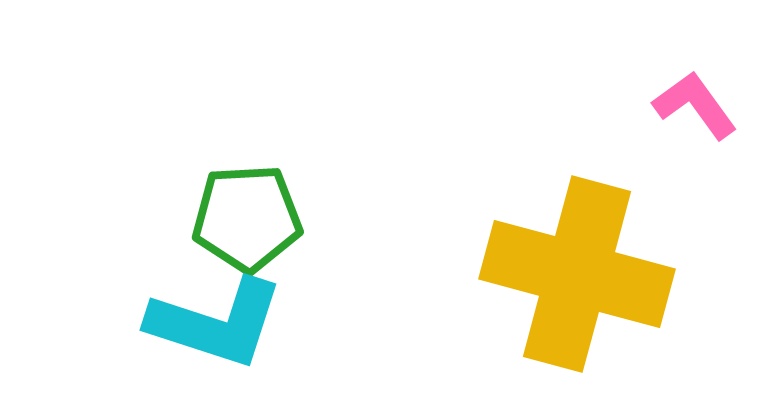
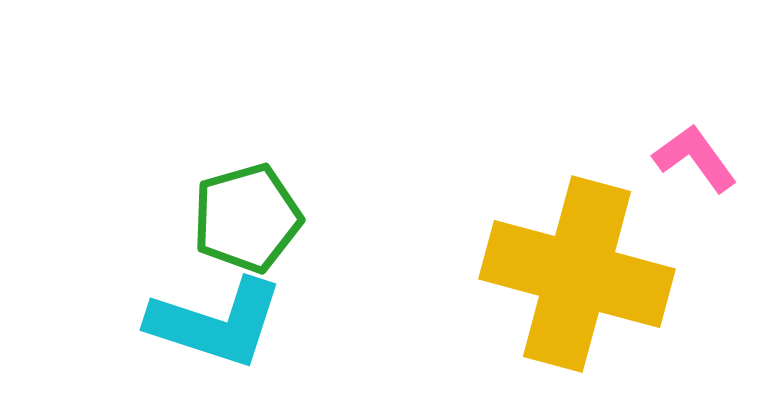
pink L-shape: moved 53 px down
green pentagon: rotated 13 degrees counterclockwise
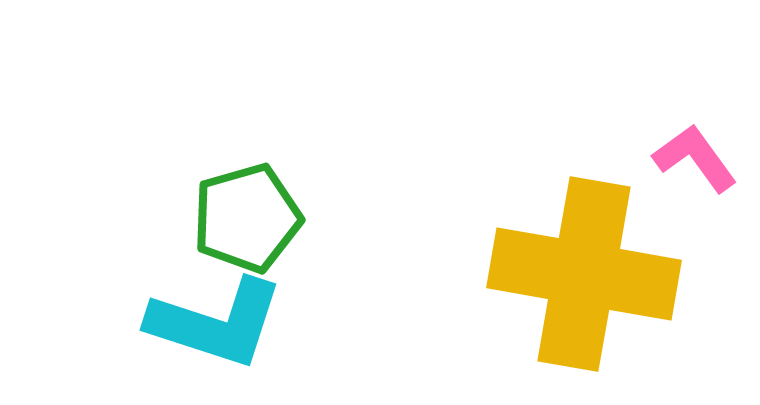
yellow cross: moved 7 px right; rotated 5 degrees counterclockwise
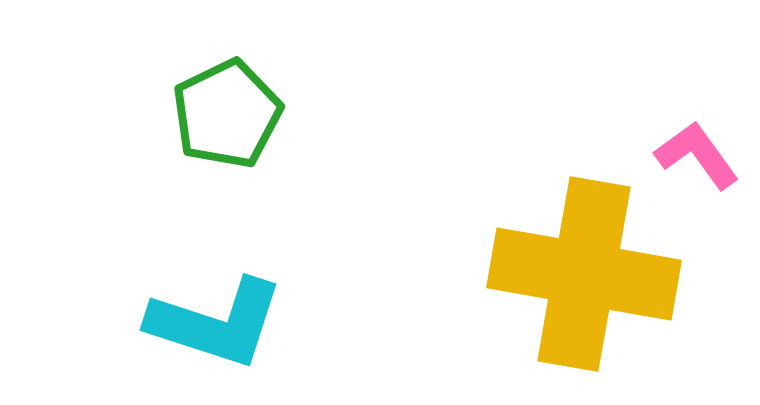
pink L-shape: moved 2 px right, 3 px up
green pentagon: moved 20 px left, 104 px up; rotated 10 degrees counterclockwise
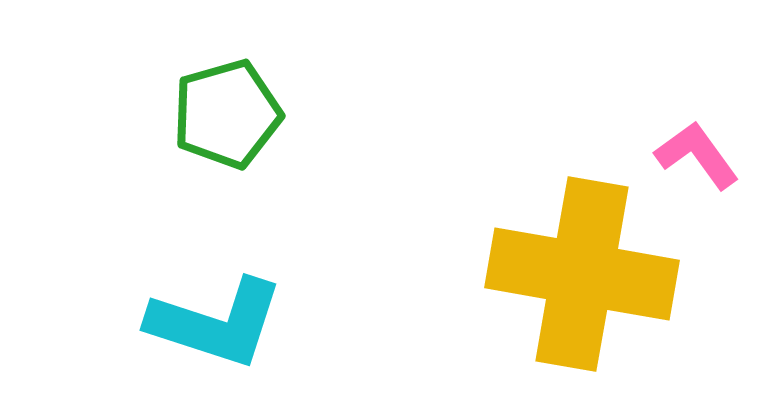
green pentagon: rotated 10 degrees clockwise
yellow cross: moved 2 px left
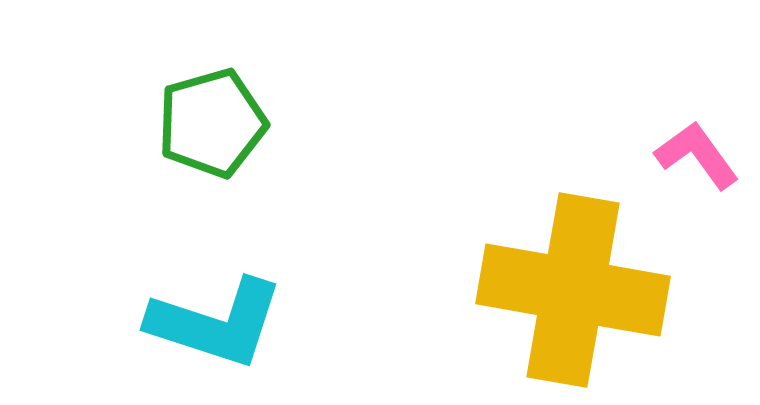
green pentagon: moved 15 px left, 9 px down
yellow cross: moved 9 px left, 16 px down
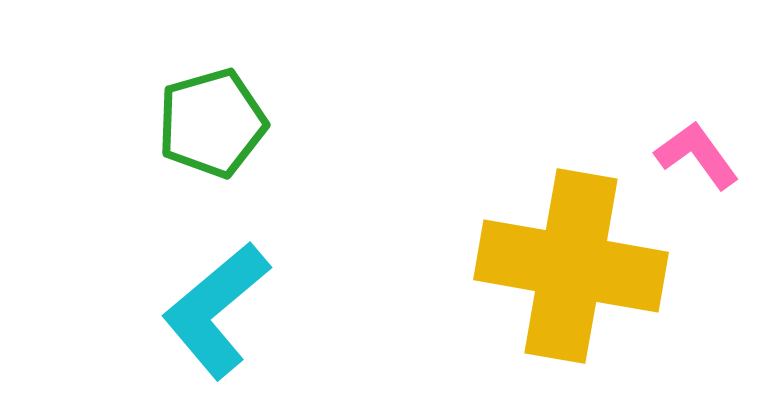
yellow cross: moved 2 px left, 24 px up
cyan L-shape: moved 13 px up; rotated 122 degrees clockwise
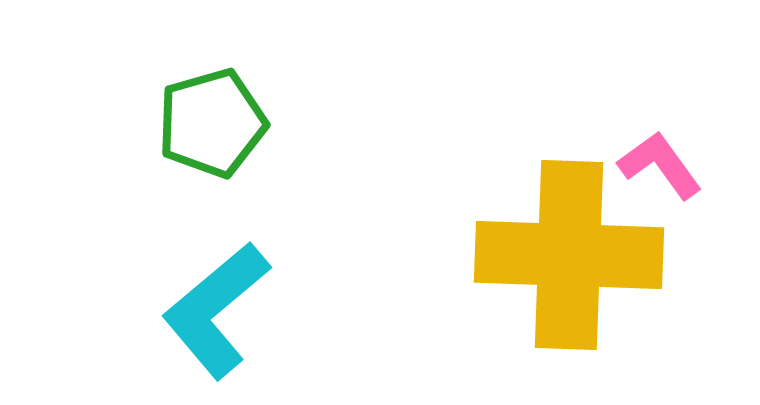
pink L-shape: moved 37 px left, 10 px down
yellow cross: moved 2 px left, 11 px up; rotated 8 degrees counterclockwise
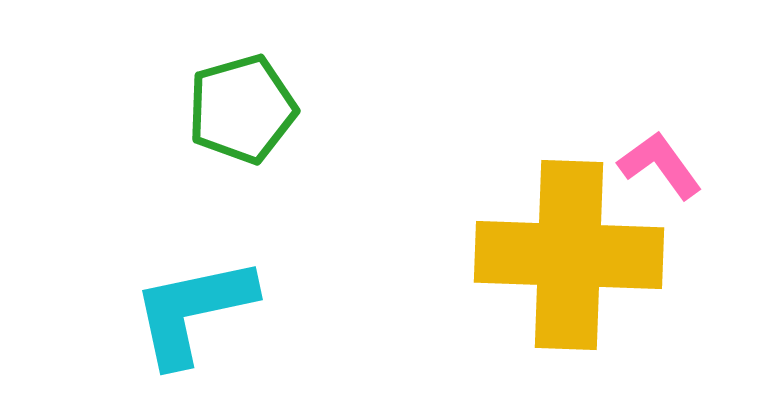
green pentagon: moved 30 px right, 14 px up
cyan L-shape: moved 23 px left, 1 px down; rotated 28 degrees clockwise
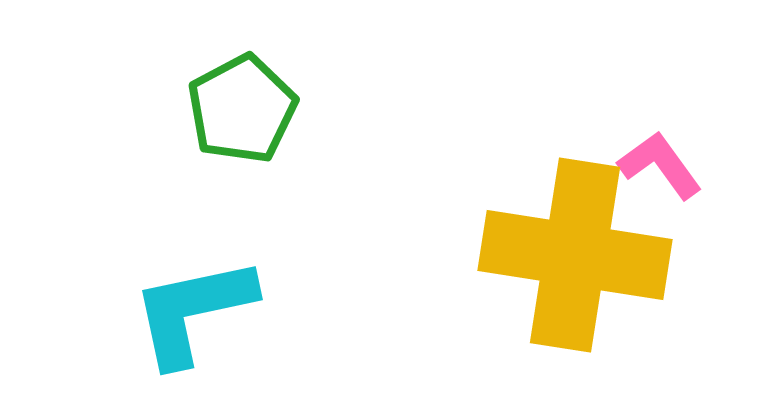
green pentagon: rotated 12 degrees counterclockwise
yellow cross: moved 6 px right; rotated 7 degrees clockwise
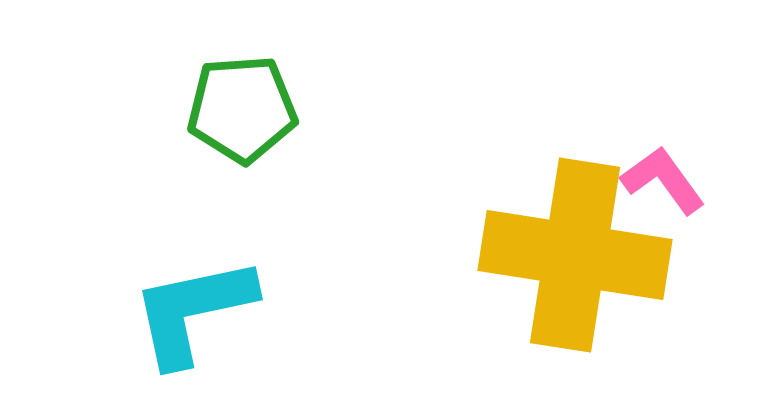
green pentagon: rotated 24 degrees clockwise
pink L-shape: moved 3 px right, 15 px down
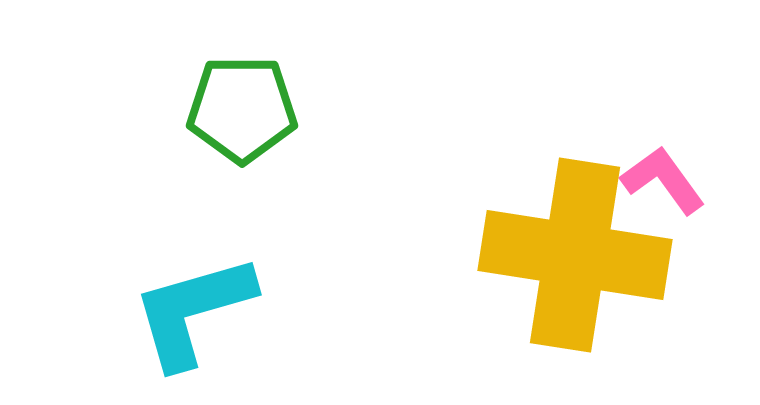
green pentagon: rotated 4 degrees clockwise
cyan L-shape: rotated 4 degrees counterclockwise
